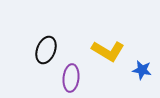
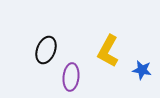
yellow L-shape: rotated 88 degrees clockwise
purple ellipse: moved 1 px up
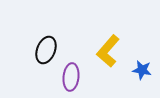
yellow L-shape: rotated 12 degrees clockwise
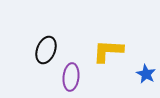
yellow L-shape: rotated 52 degrees clockwise
blue star: moved 4 px right, 4 px down; rotated 18 degrees clockwise
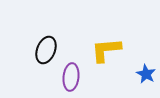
yellow L-shape: moved 2 px left, 1 px up; rotated 8 degrees counterclockwise
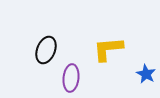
yellow L-shape: moved 2 px right, 1 px up
purple ellipse: moved 1 px down
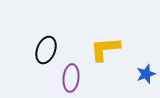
yellow L-shape: moved 3 px left
blue star: rotated 24 degrees clockwise
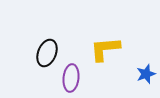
black ellipse: moved 1 px right, 3 px down
